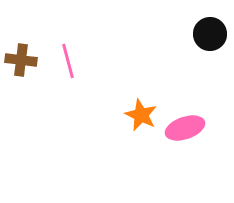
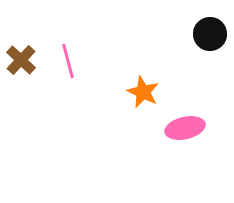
brown cross: rotated 36 degrees clockwise
orange star: moved 2 px right, 23 px up
pink ellipse: rotated 6 degrees clockwise
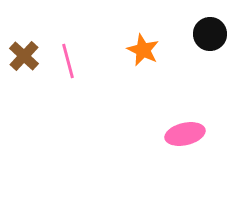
brown cross: moved 3 px right, 4 px up
orange star: moved 42 px up
pink ellipse: moved 6 px down
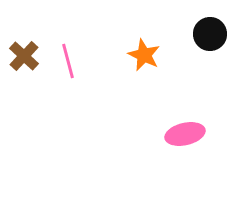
orange star: moved 1 px right, 5 px down
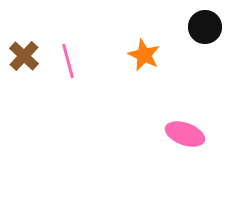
black circle: moved 5 px left, 7 px up
pink ellipse: rotated 33 degrees clockwise
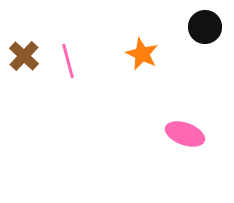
orange star: moved 2 px left, 1 px up
